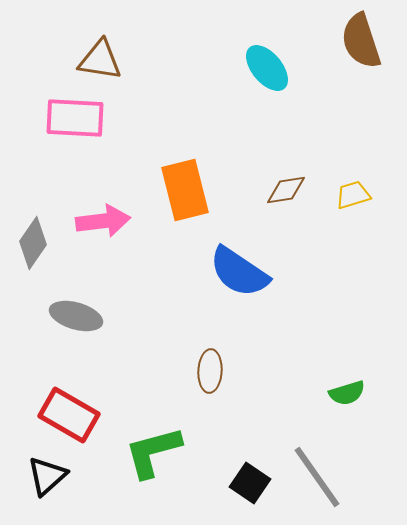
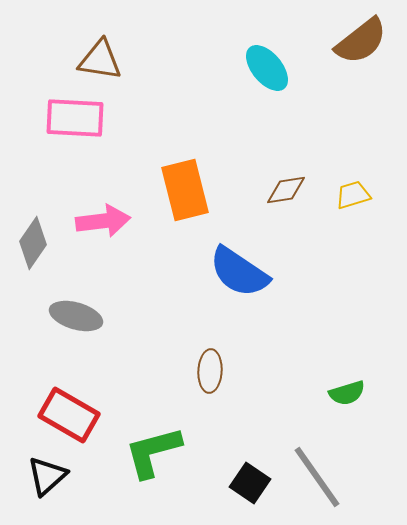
brown semicircle: rotated 110 degrees counterclockwise
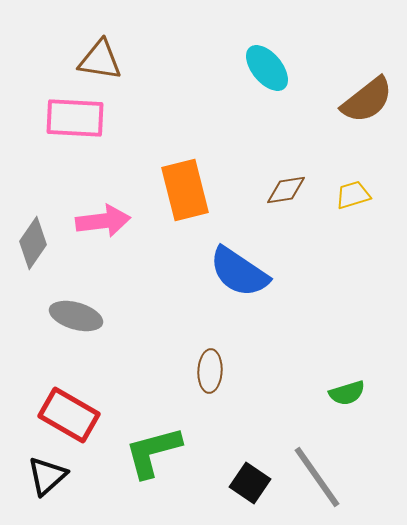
brown semicircle: moved 6 px right, 59 px down
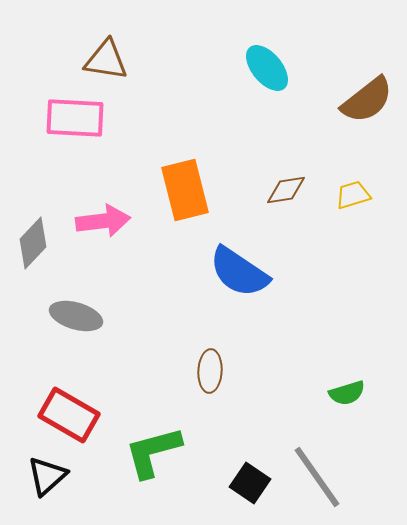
brown triangle: moved 6 px right
gray diamond: rotated 9 degrees clockwise
